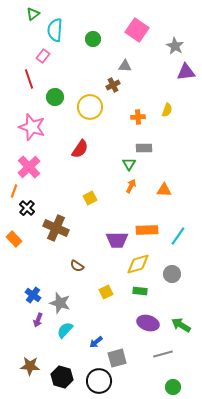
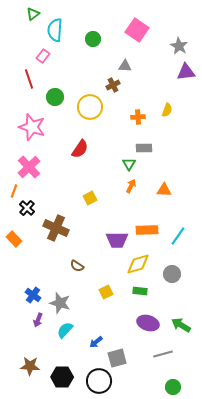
gray star at (175, 46): moved 4 px right
black hexagon at (62, 377): rotated 15 degrees counterclockwise
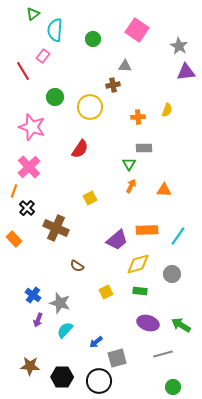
red line at (29, 79): moved 6 px left, 8 px up; rotated 12 degrees counterclockwise
brown cross at (113, 85): rotated 16 degrees clockwise
purple trapezoid at (117, 240): rotated 40 degrees counterclockwise
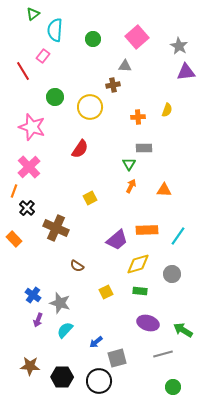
pink square at (137, 30): moved 7 px down; rotated 15 degrees clockwise
green arrow at (181, 325): moved 2 px right, 5 px down
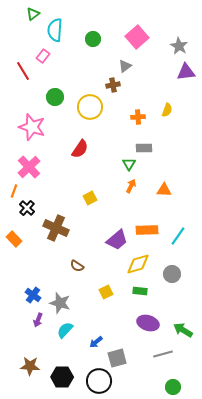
gray triangle at (125, 66): rotated 40 degrees counterclockwise
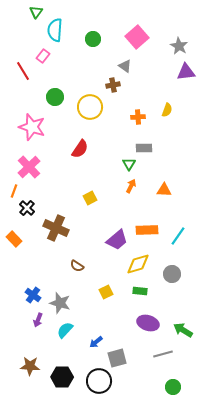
green triangle at (33, 14): moved 3 px right, 2 px up; rotated 16 degrees counterclockwise
gray triangle at (125, 66): rotated 48 degrees counterclockwise
